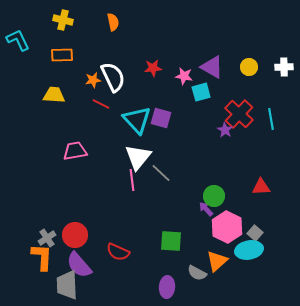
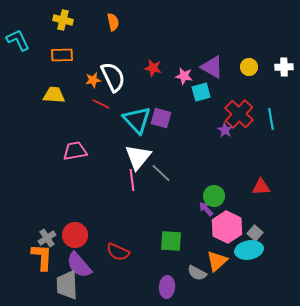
red star: rotated 18 degrees clockwise
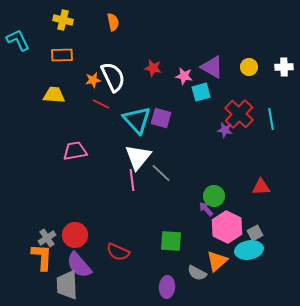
purple star: rotated 21 degrees counterclockwise
gray square: rotated 21 degrees clockwise
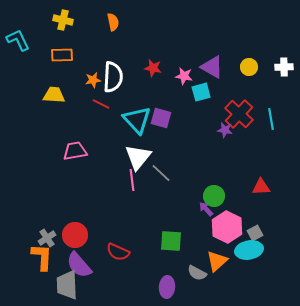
white semicircle: rotated 28 degrees clockwise
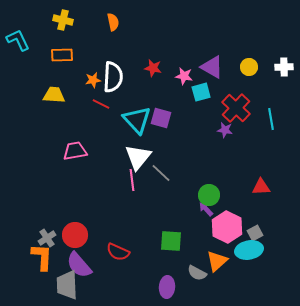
red cross: moved 3 px left, 6 px up
green circle: moved 5 px left, 1 px up
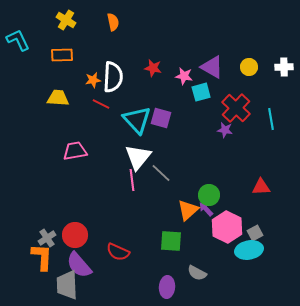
yellow cross: moved 3 px right; rotated 18 degrees clockwise
yellow trapezoid: moved 4 px right, 3 px down
orange triangle: moved 29 px left, 51 px up
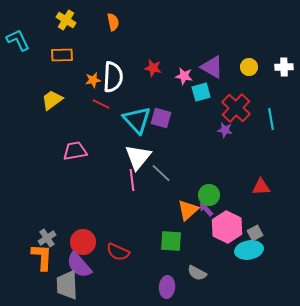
yellow trapezoid: moved 6 px left, 2 px down; rotated 40 degrees counterclockwise
red circle: moved 8 px right, 7 px down
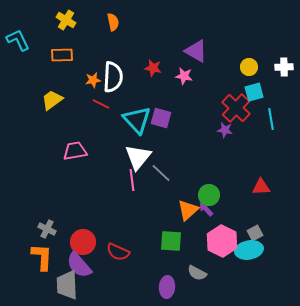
purple triangle: moved 16 px left, 16 px up
cyan square: moved 53 px right
pink hexagon: moved 5 px left, 14 px down
gray cross: moved 9 px up; rotated 30 degrees counterclockwise
